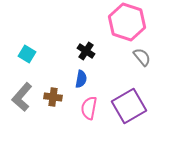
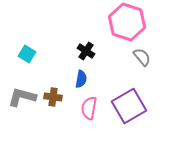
gray L-shape: rotated 64 degrees clockwise
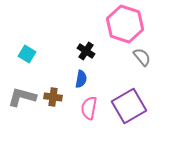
pink hexagon: moved 2 px left, 2 px down
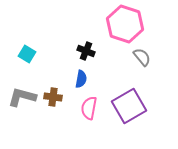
black cross: rotated 12 degrees counterclockwise
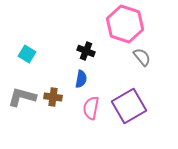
pink semicircle: moved 2 px right
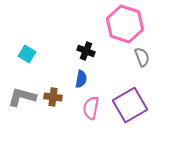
gray semicircle: rotated 18 degrees clockwise
purple square: moved 1 px right, 1 px up
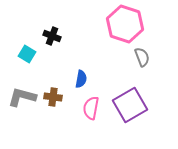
black cross: moved 34 px left, 15 px up
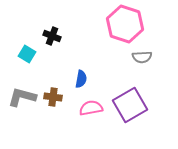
gray semicircle: rotated 108 degrees clockwise
pink semicircle: rotated 70 degrees clockwise
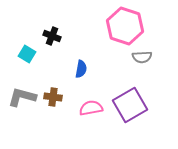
pink hexagon: moved 2 px down
blue semicircle: moved 10 px up
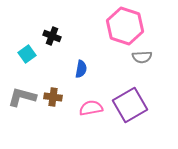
cyan square: rotated 24 degrees clockwise
